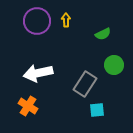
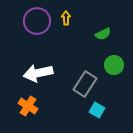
yellow arrow: moved 2 px up
cyan square: rotated 35 degrees clockwise
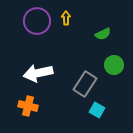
orange cross: rotated 18 degrees counterclockwise
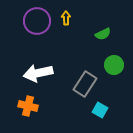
cyan square: moved 3 px right
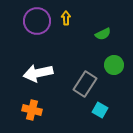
orange cross: moved 4 px right, 4 px down
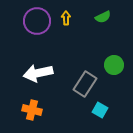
green semicircle: moved 17 px up
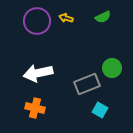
yellow arrow: rotated 72 degrees counterclockwise
green circle: moved 2 px left, 3 px down
gray rectangle: moved 2 px right; rotated 35 degrees clockwise
orange cross: moved 3 px right, 2 px up
